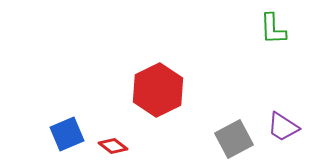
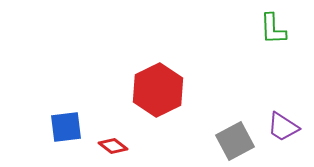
blue square: moved 1 px left, 7 px up; rotated 16 degrees clockwise
gray square: moved 1 px right, 2 px down
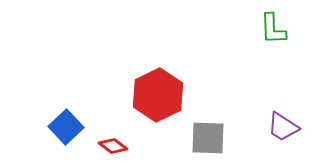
red hexagon: moved 5 px down
blue square: rotated 36 degrees counterclockwise
gray square: moved 27 px left, 3 px up; rotated 30 degrees clockwise
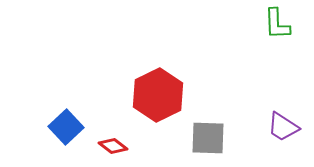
green L-shape: moved 4 px right, 5 px up
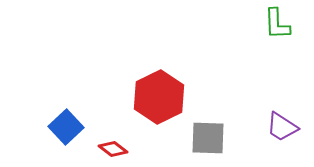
red hexagon: moved 1 px right, 2 px down
purple trapezoid: moved 1 px left
red diamond: moved 3 px down
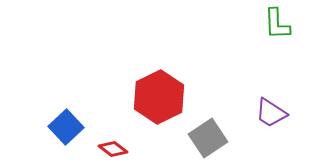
purple trapezoid: moved 11 px left, 14 px up
gray square: rotated 36 degrees counterclockwise
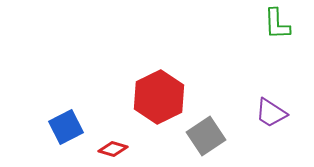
blue square: rotated 16 degrees clockwise
gray square: moved 2 px left, 2 px up
red diamond: rotated 20 degrees counterclockwise
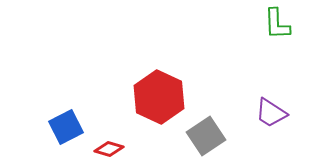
red hexagon: rotated 9 degrees counterclockwise
red diamond: moved 4 px left
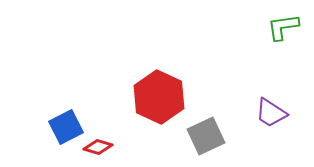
green L-shape: moved 6 px right, 3 px down; rotated 84 degrees clockwise
gray square: rotated 9 degrees clockwise
red diamond: moved 11 px left, 2 px up
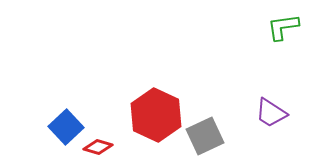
red hexagon: moved 3 px left, 18 px down
blue square: rotated 16 degrees counterclockwise
gray square: moved 1 px left
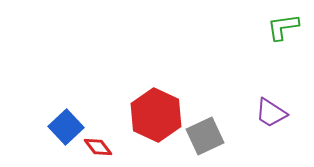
red diamond: rotated 36 degrees clockwise
